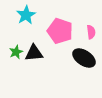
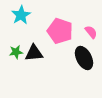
cyan star: moved 5 px left
pink semicircle: rotated 32 degrees counterclockwise
green star: rotated 16 degrees clockwise
black ellipse: rotated 30 degrees clockwise
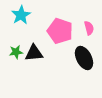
pink semicircle: moved 2 px left, 4 px up; rotated 24 degrees clockwise
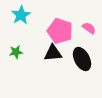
pink semicircle: rotated 40 degrees counterclockwise
black triangle: moved 19 px right
black ellipse: moved 2 px left, 1 px down
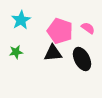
cyan star: moved 5 px down
pink semicircle: moved 1 px left
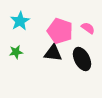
cyan star: moved 1 px left, 1 px down
black triangle: rotated 12 degrees clockwise
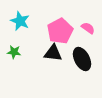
cyan star: rotated 18 degrees counterclockwise
pink pentagon: rotated 25 degrees clockwise
green star: moved 2 px left; rotated 16 degrees clockwise
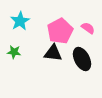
cyan star: rotated 18 degrees clockwise
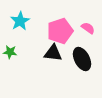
pink pentagon: rotated 10 degrees clockwise
green star: moved 4 px left
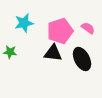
cyan star: moved 4 px right, 2 px down; rotated 18 degrees clockwise
